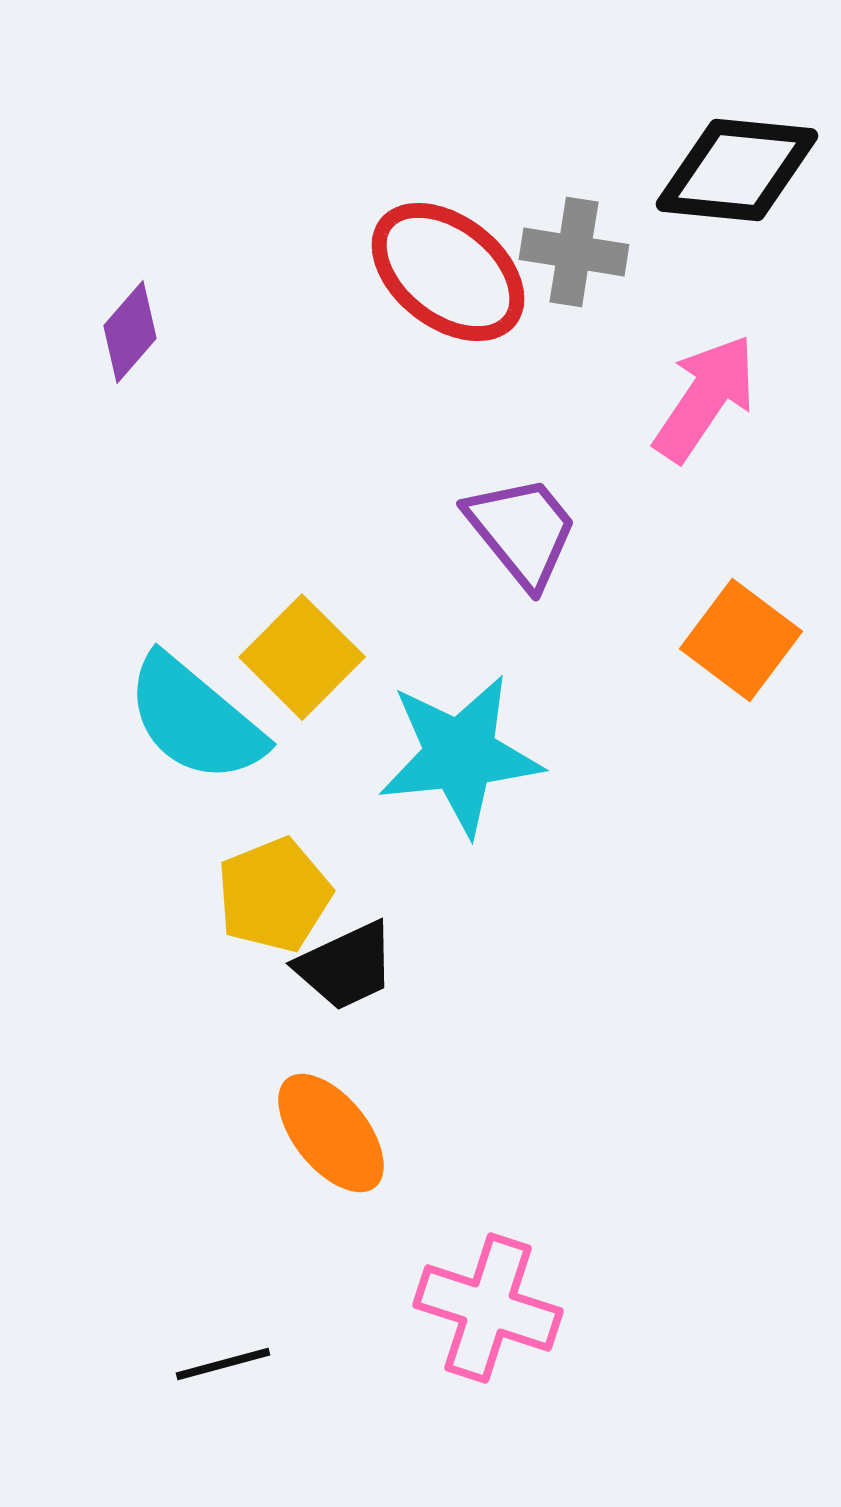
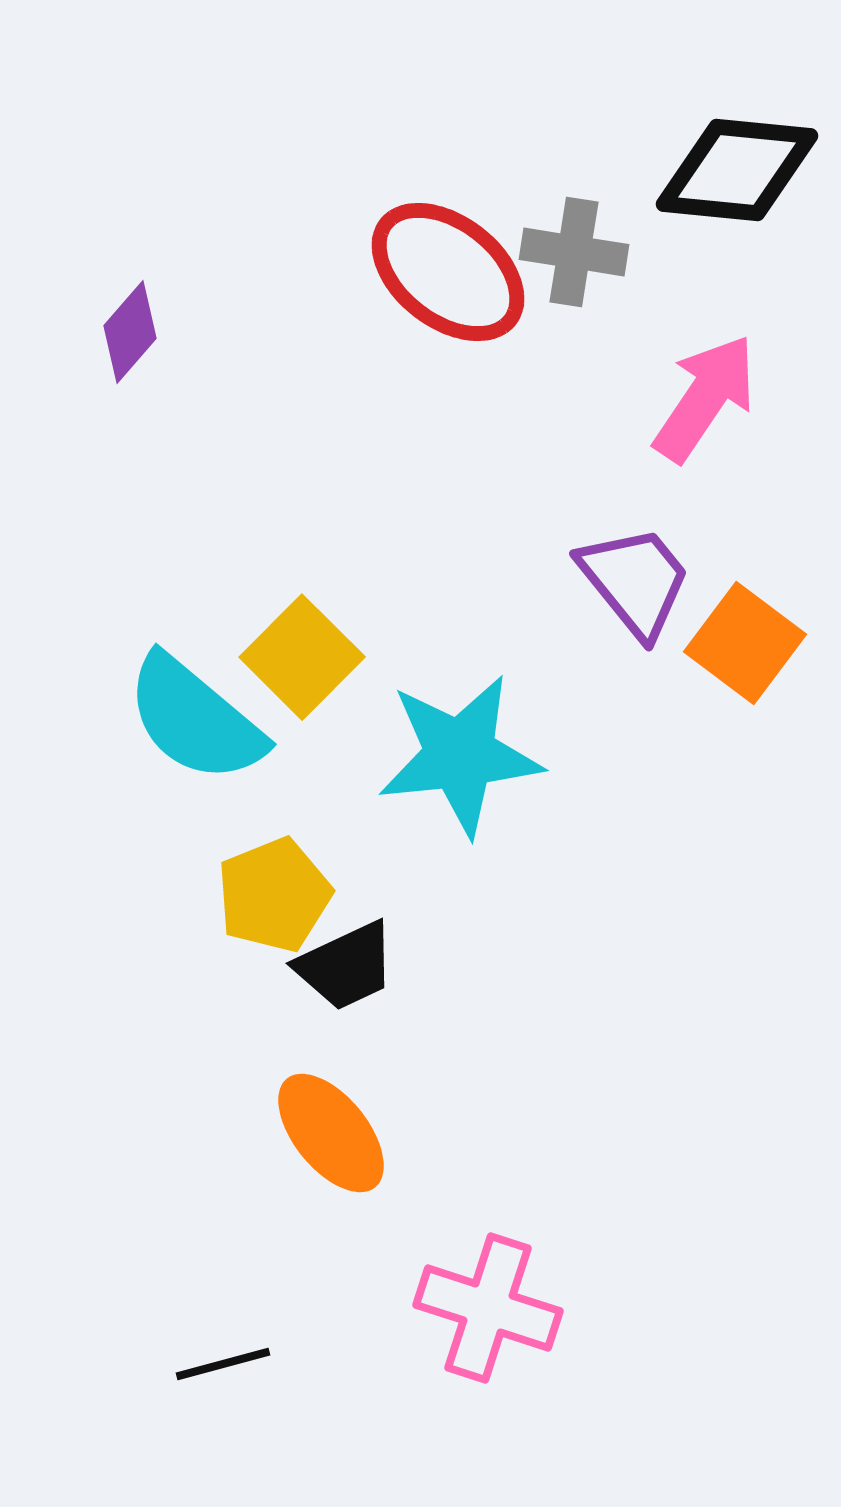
purple trapezoid: moved 113 px right, 50 px down
orange square: moved 4 px right, 3 px down
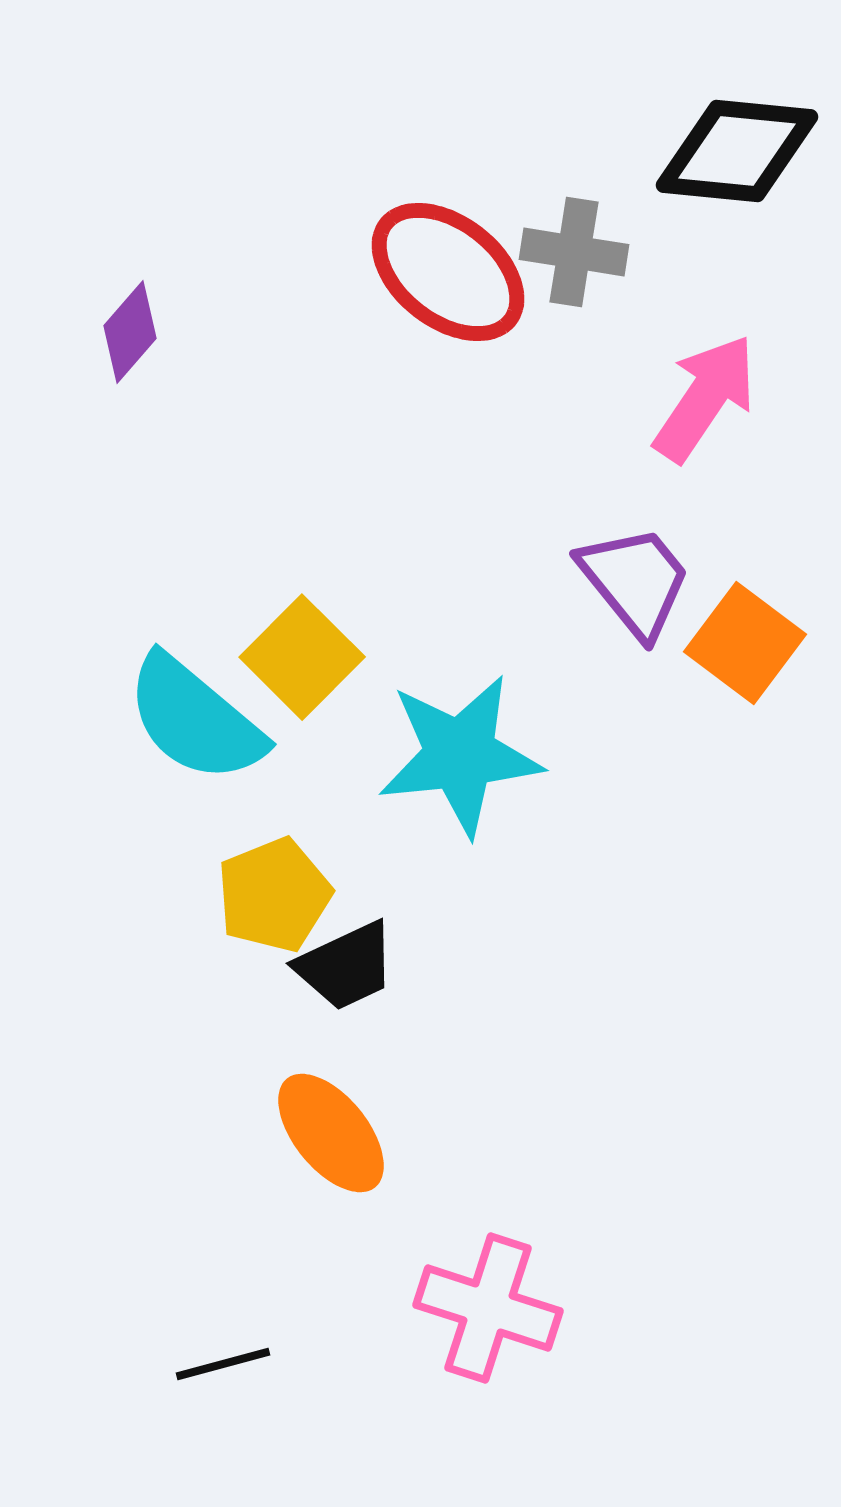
black diamond: moved 19 px up
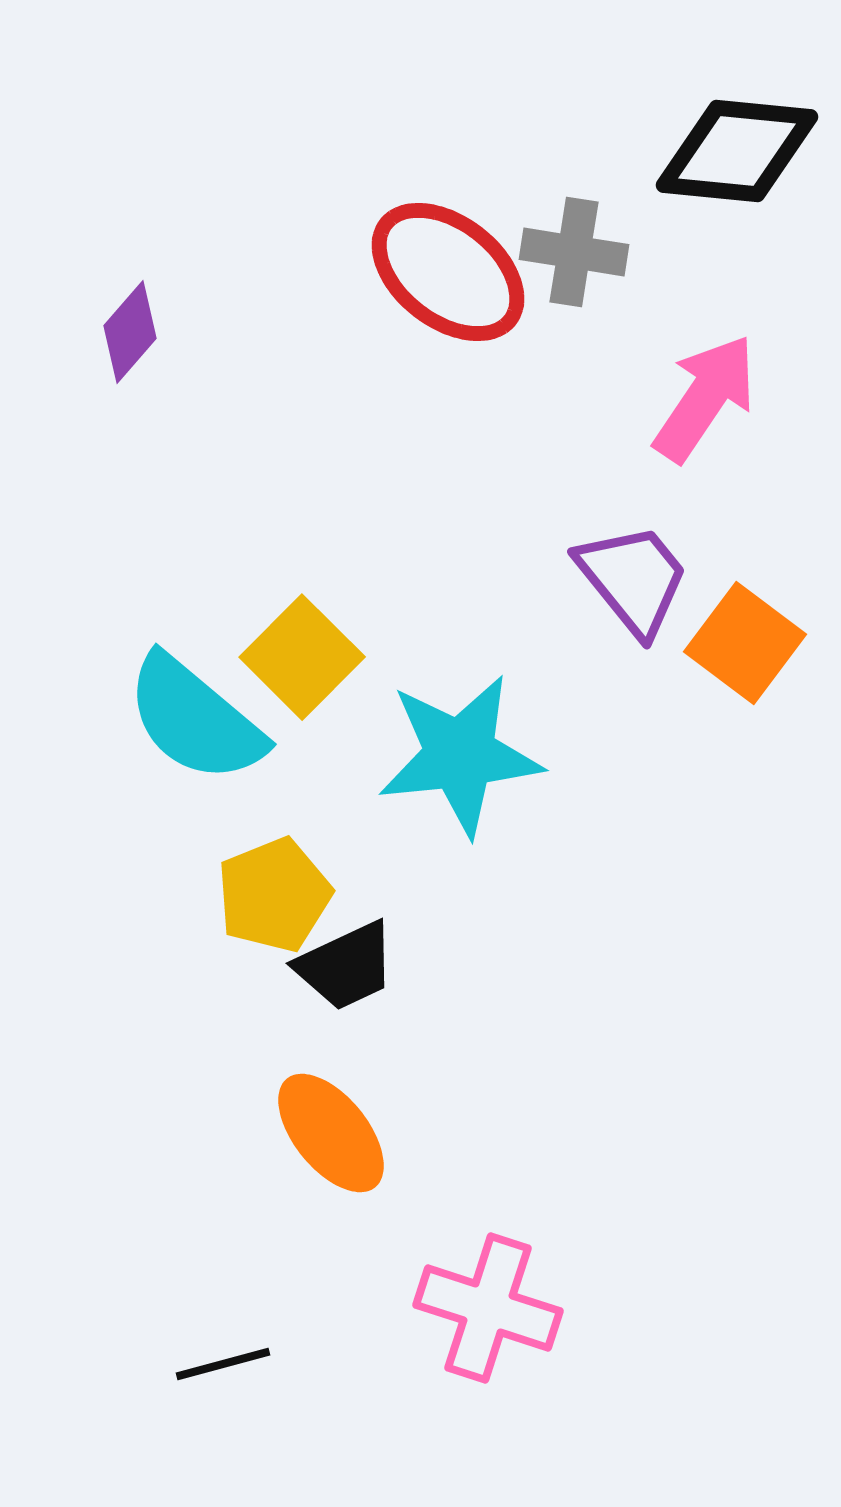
purple trapezoid: moved 2 px left, 2 px up
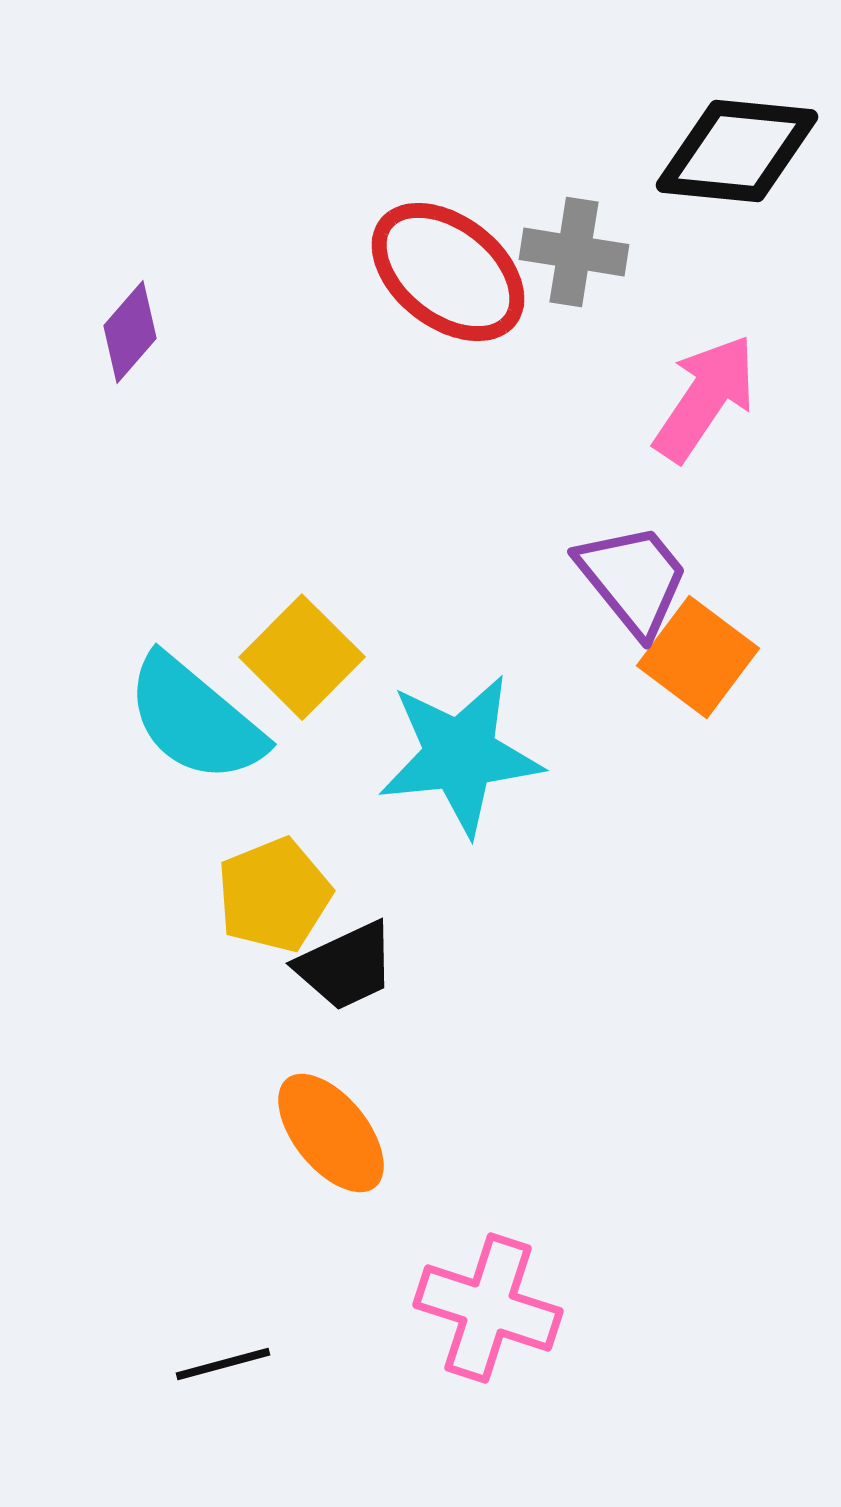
orange square: moved 47 px left, 14 px down
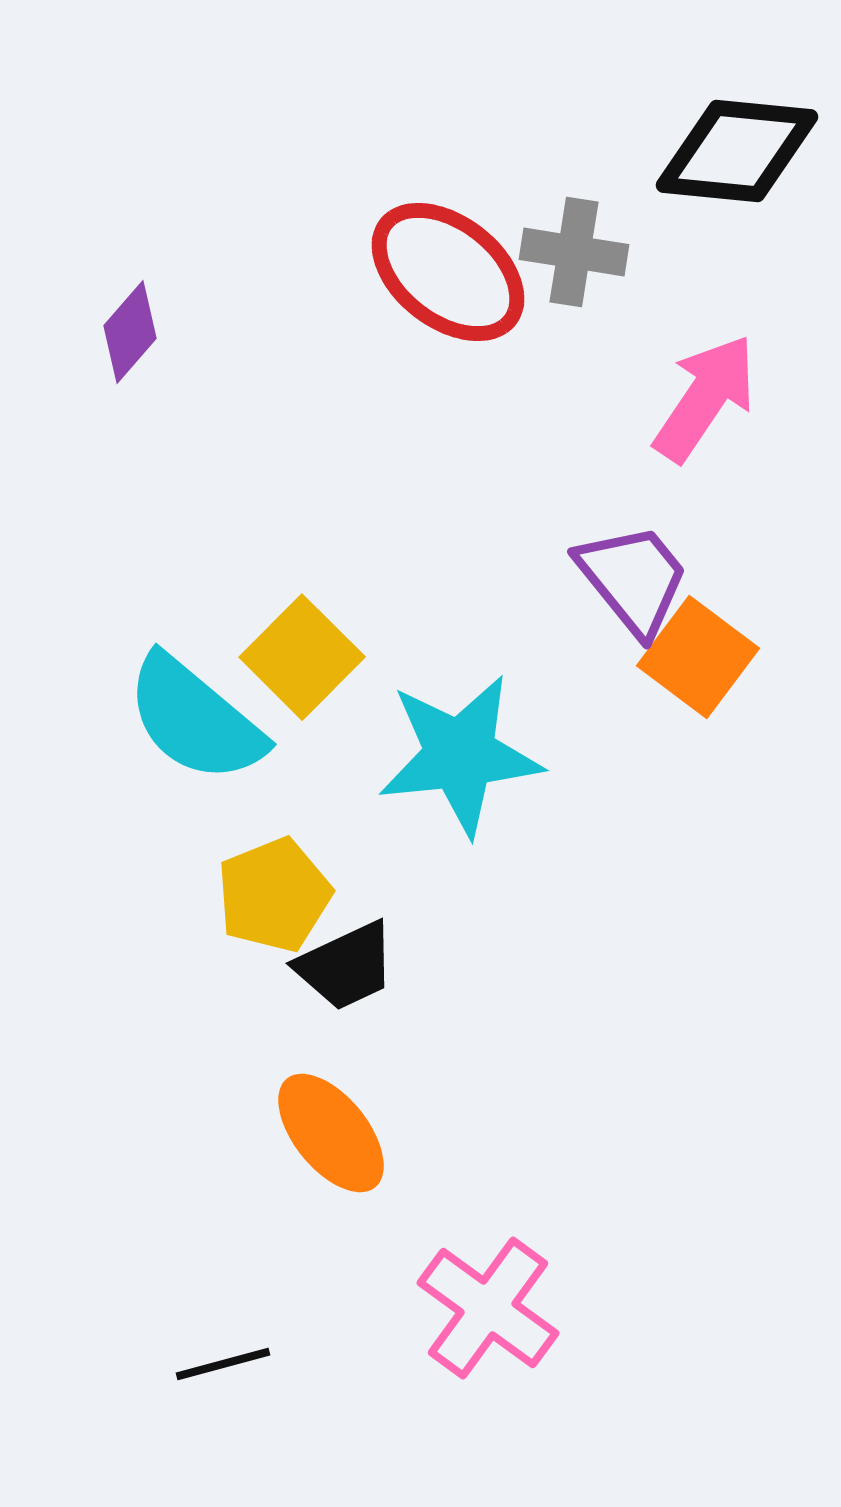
pink cross: rotated 18 degrees clockwise
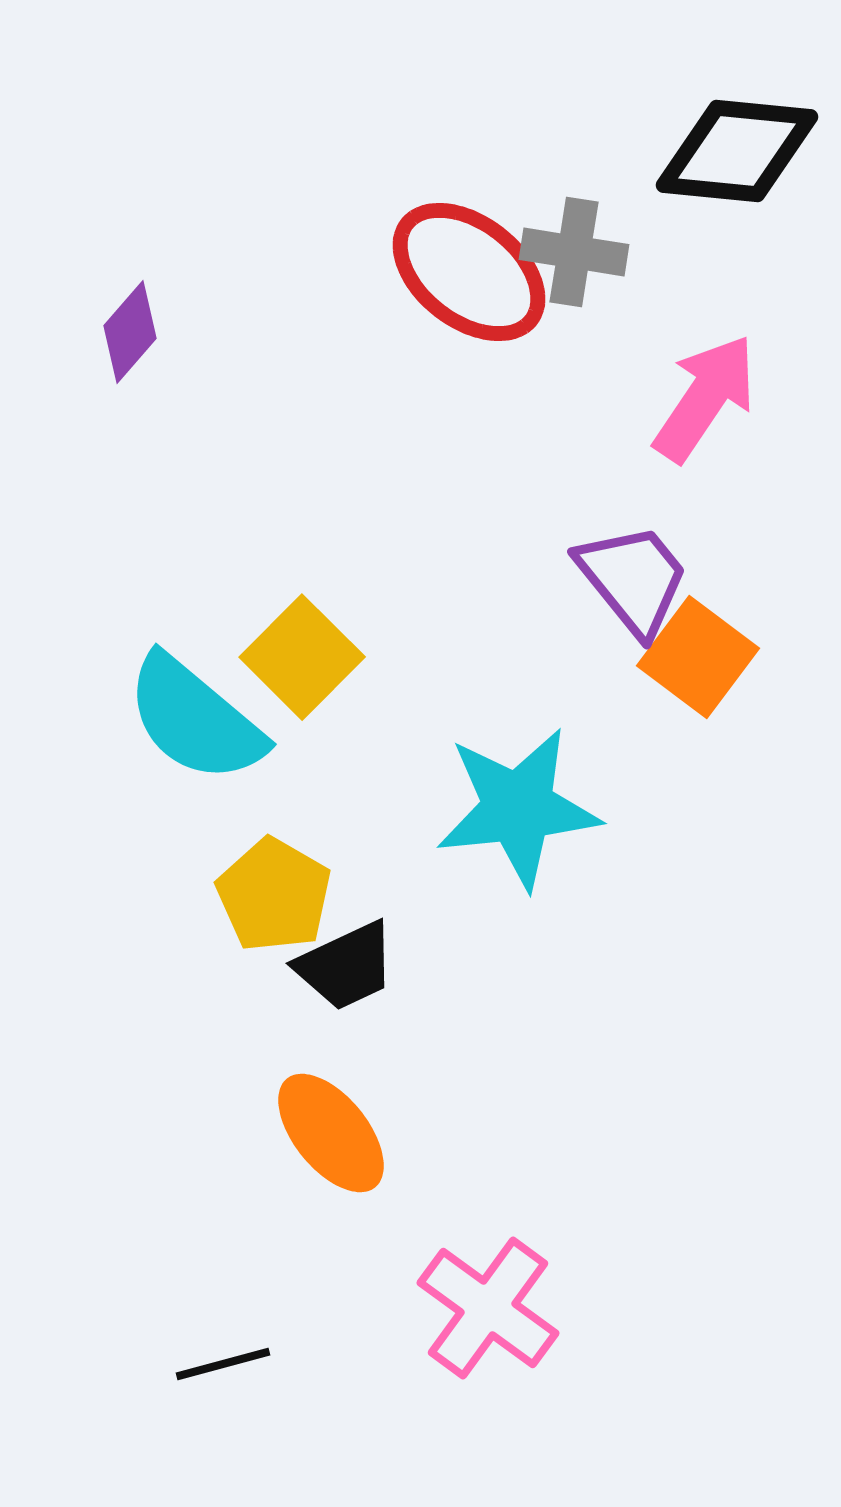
red ellipse: moved 21 px right
cyan star: moved 58 px right, 53 px down
yellow pentagon: rotated 20 degrees counterclockwise
